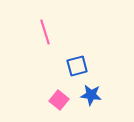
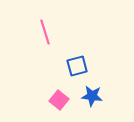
blue star: moved 1 px right, 1 px down
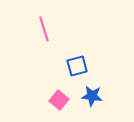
pink line: moved 1 px left, 3 px up
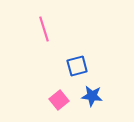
pink square: rotated 12 degrees clockwise
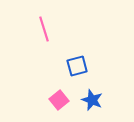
blue star: moved 4 px down; rotated 15 degrees clockwise
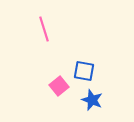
blue square: moved 7 px right, 5 px down; rotated 25 degrees clockwise
pink square: moved 14 px up
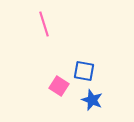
pink line: moved 5 px up
pink square: rotated 18 degrees counterclockwise
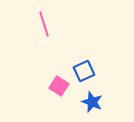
blue square: rotated 35 degrees counterclockwise
blue star: moved 2 px down
